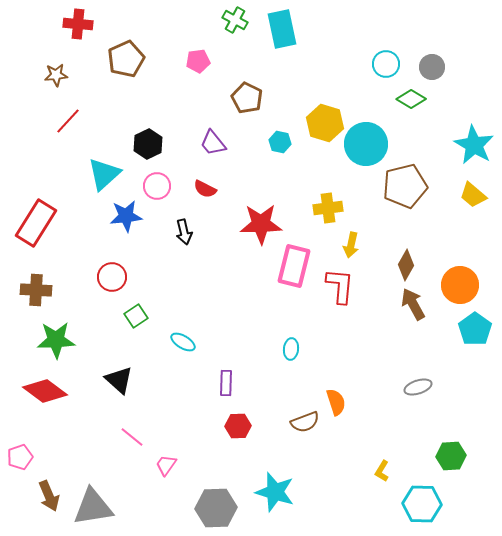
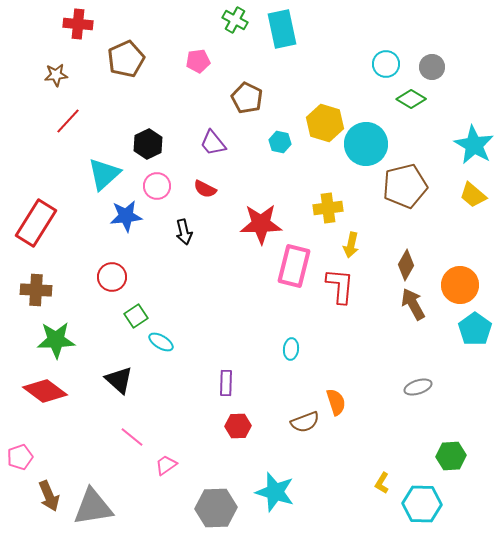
cyan ellipse at (183, 342): moved 22 px left
pink trapezoid at (166, 465): rotated 20 degrees clockwise
yellow L-shape at (382, 471): moved 12 px down
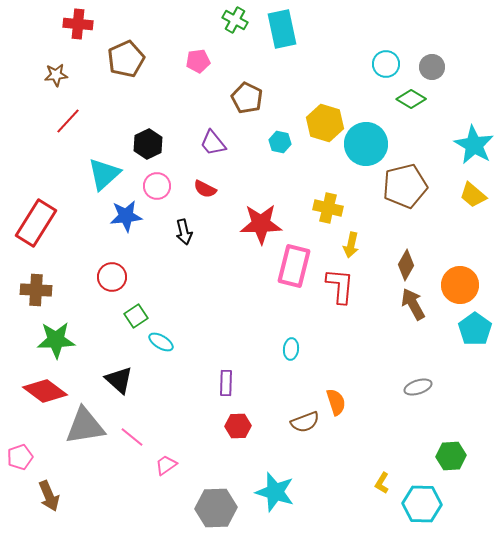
yellow cross at (328, 208): rotated 20 degrees clockwise
gray triangle at (93, 507): moved 8 px left, 81 px up
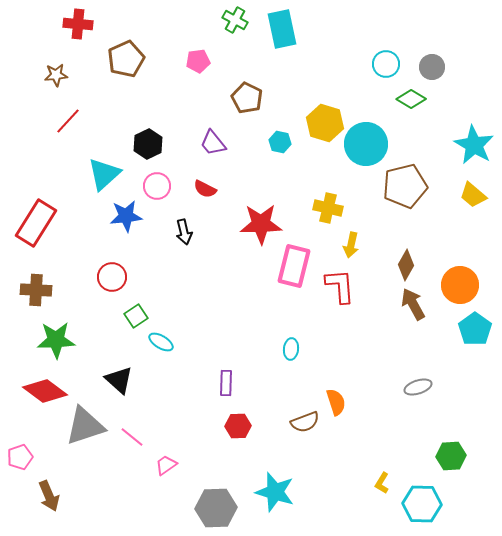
red L-shape at (340, 286): rotated 9 degrees counterclockwise
gray triangle at (85, 426): rotated 9 degrees counterclockwise
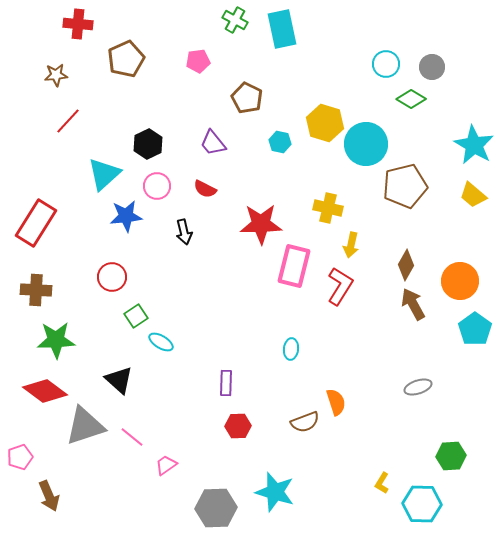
orange circle at (460, 285): moved 4 px up
red L-shape at (340, 286): rotated 36 degrees clockwise
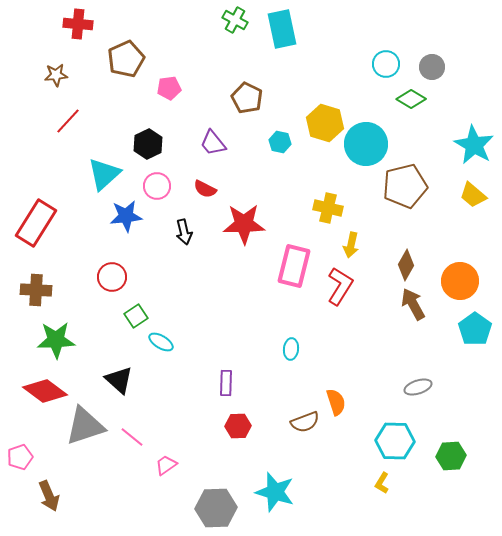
pink pentagon at (198, 61): moved 29 px left, 27 px down
red star at (261, 224): moved 17 px left
cyan hexagon at (422, 504): moved 27 px left, 63 px up
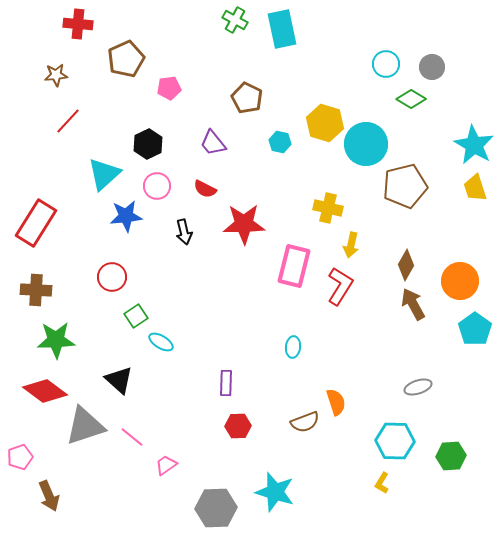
yellow trapezoid at (473, 195): moved 2 px right, 7 px up; rotated 32 degrees clockwise
cyan ellipse at (291, 349): moved 2 px right, 2 px up
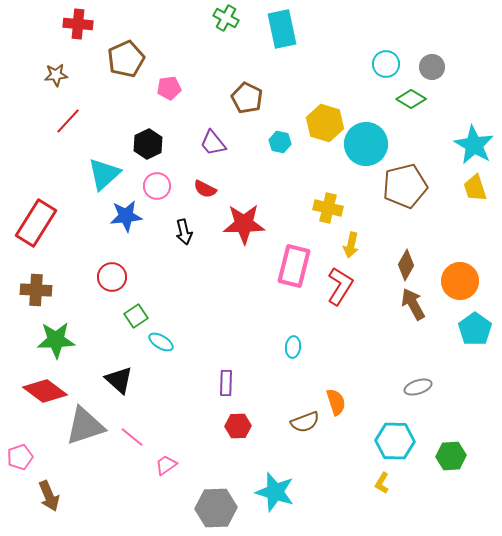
green cross at (235, 20): moved 9 px left, 2 px up
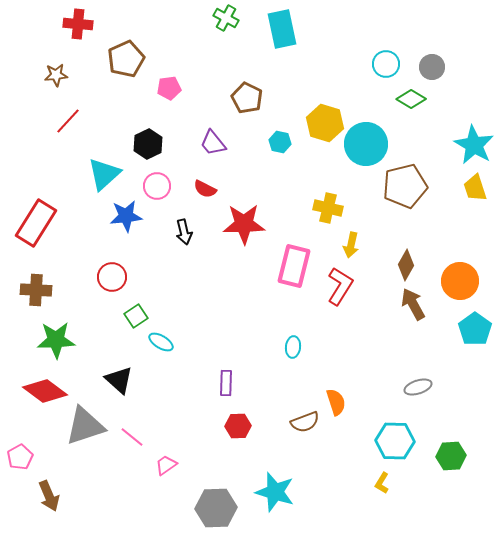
pink pentagon at (20, 457): rotated 10 degrees counterclockwise
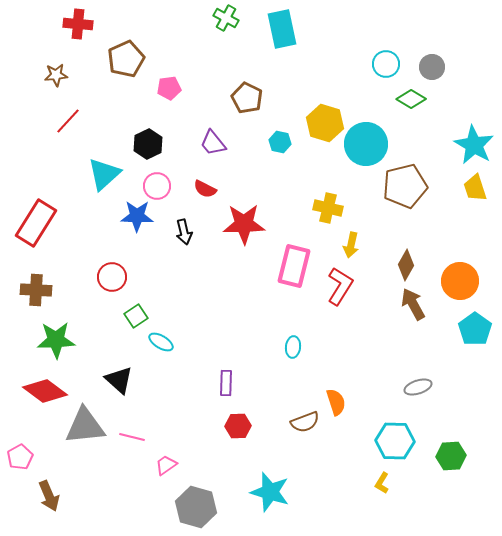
blue star at (126, 216): moved 11 px right; rotated 8 degrees clockwise
gray triangle at (85, 426): rotated 12 degrees clockwise
pink line at (132, 437): rotated 25 degrees counterclockwise
cyan star at (275, 492): moved 5 px left
gray hexagon at (216, 508): moved 20 px left, 1 px up; rotated 18 degrees clockwise
